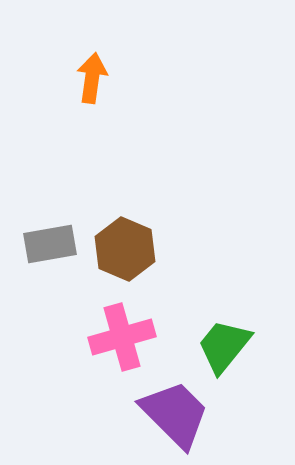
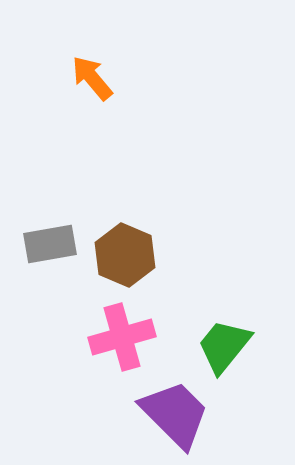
orange arrow: rotated 48 degrees counterclockwise
brown hexagon: moved 6 px down
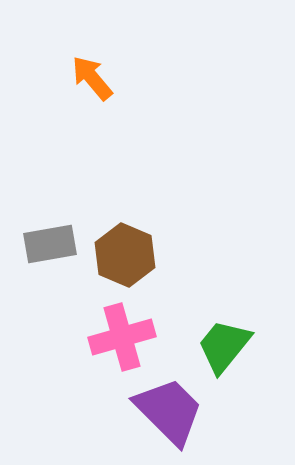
purple trapezoid: moved 6 px left, 3 px up
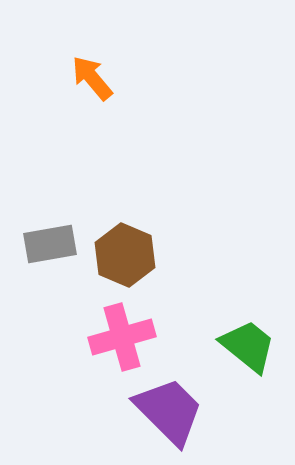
green trapezoid: moved 24 px right; rotated 90 degrees clockwise
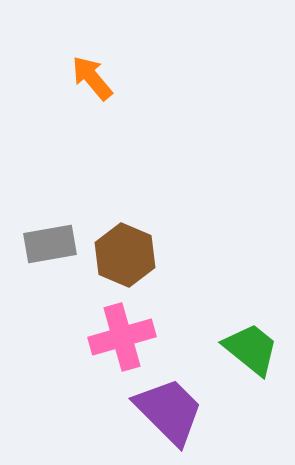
green trapezoid: moved 3 px right, 3 px down
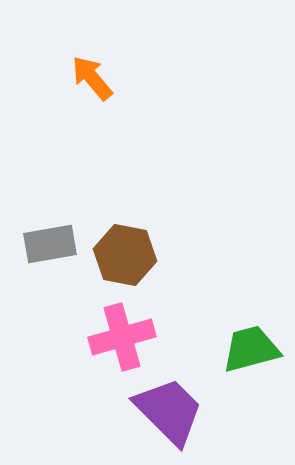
brown hexagon: rotated 12 degrees counterclockwise
green trapezoid: rotated 54 degrees counterclockwise
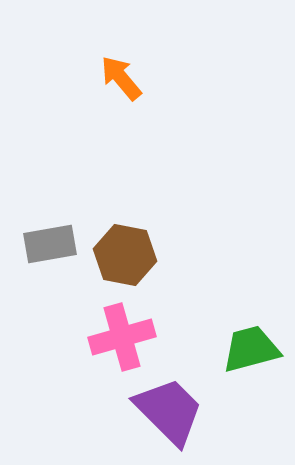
orange arrow: moved 29 px right
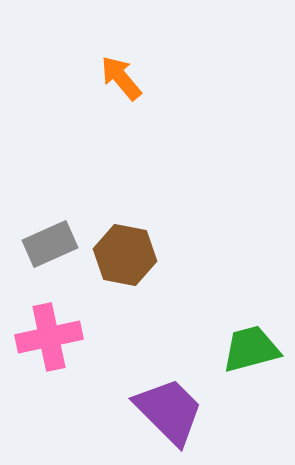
gray rectangle: rotated 14 degrees counterclockwise
pink cross: moved 73 px left; rotated 4 degrees clockwise
